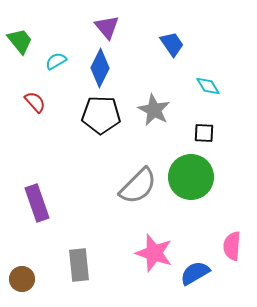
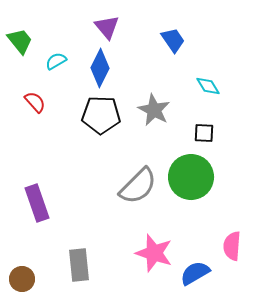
blue trapezoid: moved 1 px right, 4 px up
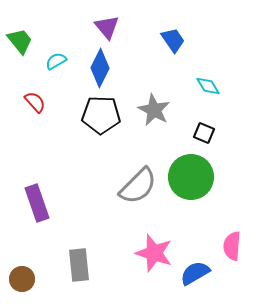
black square: rotated 20 degrees clockwise
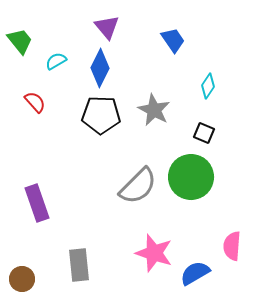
cyan diamond: rotated 65 degrees clockwise
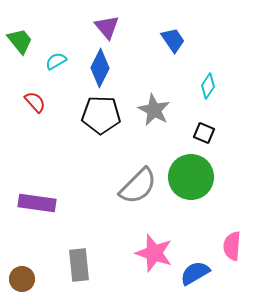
purple rectangle: rotated 63 degrees counterclockwise
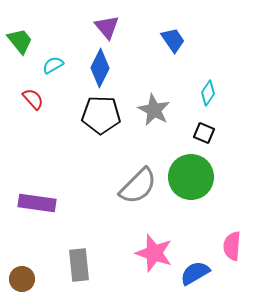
cyan semicircle: moved 3 px left, 4 px down
cyan diamond: moved 7 px down
red semicircle: moved 2 px left, 3 px up
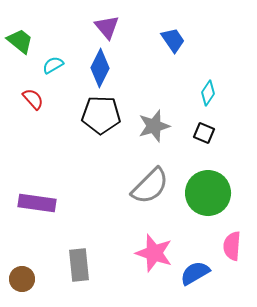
green trapezoid: rotated 12 degrees counterclockwise
gray star: moved 16 px down; rotated 28 degrees clockwise
green circle: moved 17 px right, 16 px down
gray semicircle: moved 12 px right
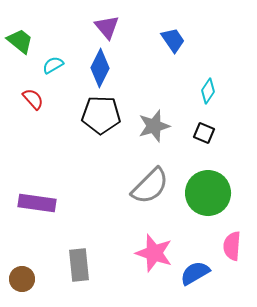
cyan diamond: moved 2 px up
